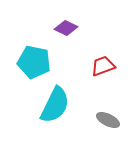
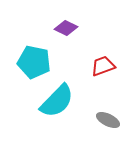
cyan semicircle: moved 2 px right, 4 px up; rotated 18 degrees clockwise
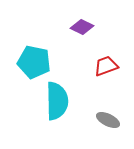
purple diamond: moved 16 px right, 1 px up
red trapezoid: moved 3 px right
cyan semicircle: rotated 45 degrees counterclockwise
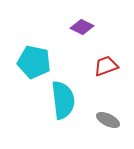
cyan semicircle: moved 6 px right, 1 px up; rotated 6 degrees counterclockwise
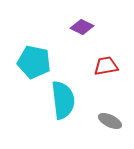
red trapezoid: rotated 10 degrees clockwise
gray ellipse: moved 2 px right, 1 px down
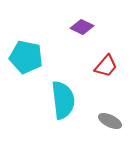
cyan pentagon: moved 8 px left, 5 px up
red trapezoid: rotated 140 degrees clockwise
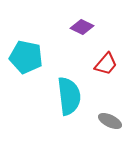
red trapezoid: moved 2 px up
cyan semicircle: moved 6 px right, 4 px up
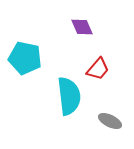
purple diamond: rotated 40 degrees clockwise
cyan pentagon: moved 1 px left, 1 px down
red trapezoid: moved 8 px left, 5 px down
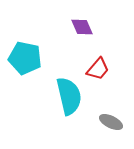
cyan semicircle: rotated 6 degrees counterclockwise
gray ellipse: moved 1 px right, 1 px down
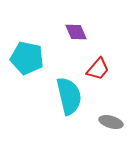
purple diamond: moved 6 px left, 5 px down
cyan pentagon: moved 2 px right
gray ellipse: rotated 10 degrees counterclockwise
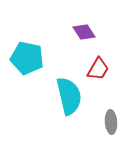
purple diamond: moved 8 px right; rotated 10 degrees counterclockwise
red trapezoid: rotated 10 degrees counterclockwise
gray ellipse: rotated 70 degrees clockwise
